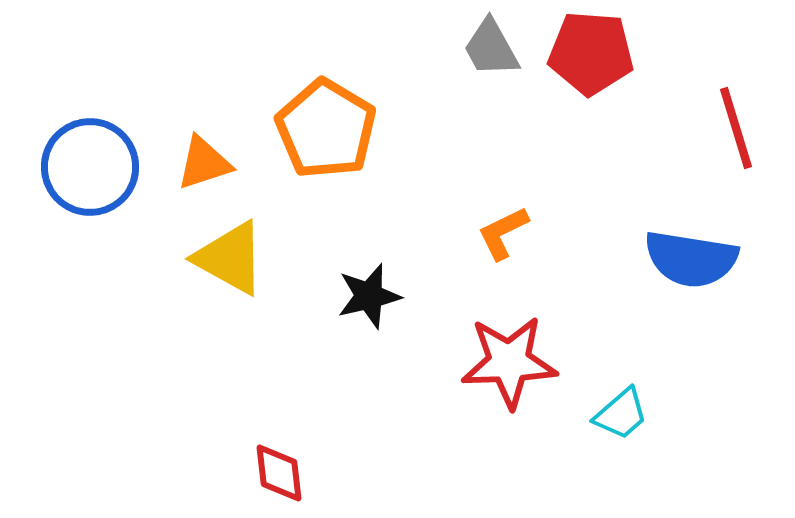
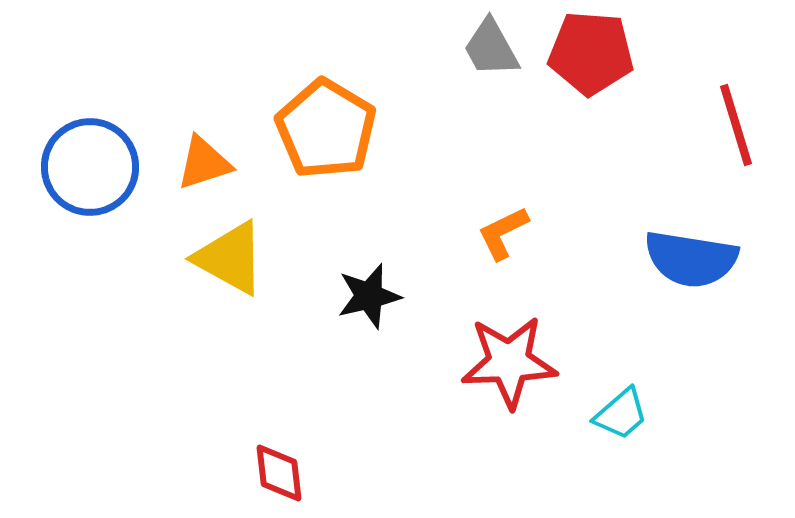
red line: moved 3 px up
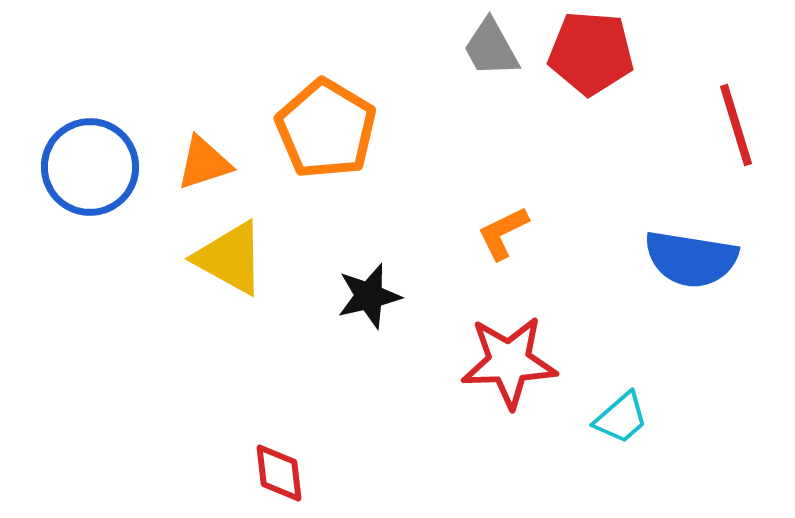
cyan trapezoid: moved 4 px down
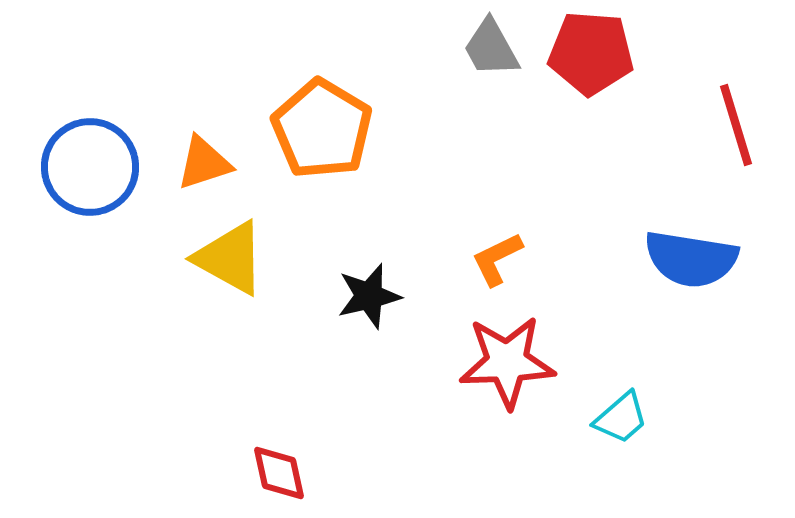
orange pentagon: moved 4 px left
orange L-shape: moved 6 px left, 26 px down
red star: moved 2 px left
red diamond: rotated 6 degrees counterclockwise
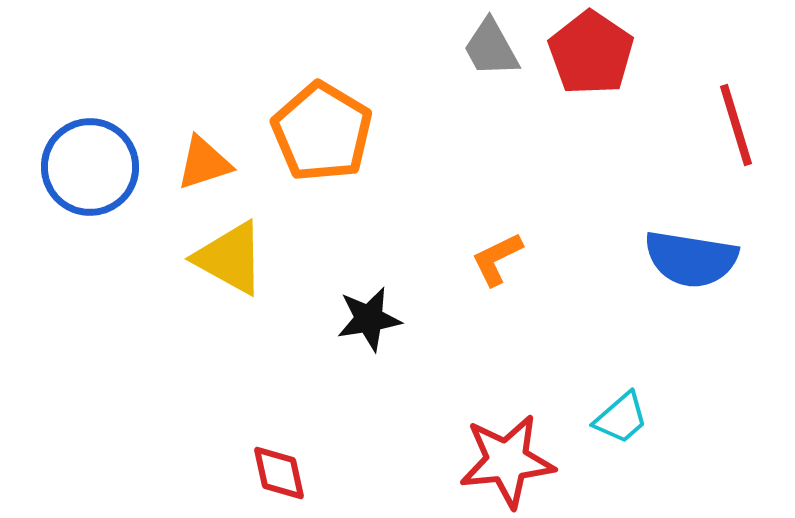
red pentagon: rotated 30 degrees clockwise
orange pentagon: moved 3 px down
black star: moved 23 px down; rotated 4 degrees clockwise
red star: moved 99 px down; rotated 4 degrees counterclockwise
